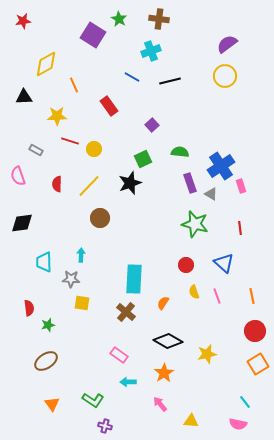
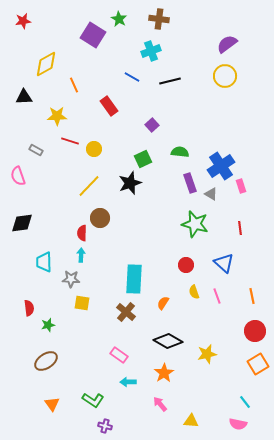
red semicircle at (57, 184): moved 25 px right, 49 px down
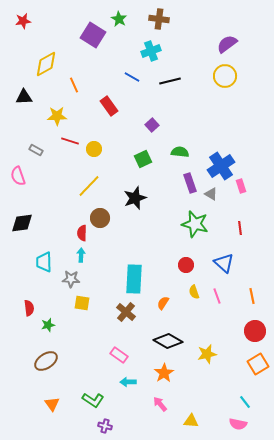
black star at (130, 183): moved 5 px right, 15 px down
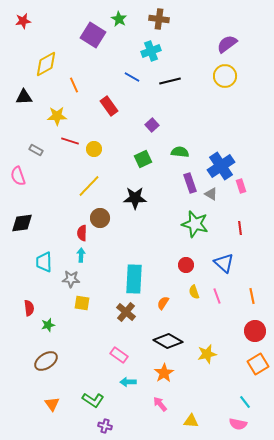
black star at (135, 198): rotated 20 degrees clockwise
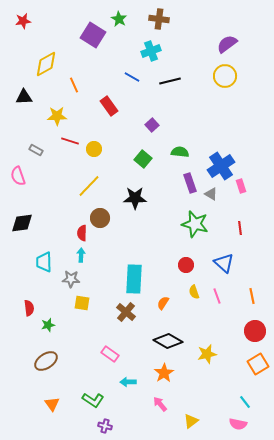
green square at (143, 159): rotated 24 degrees counterclockwise
pink rectangle at (119, 355): moved 9 px left, 1 px up
yellow triangle at (191, 421): rotated 42 degrees counterclockwise
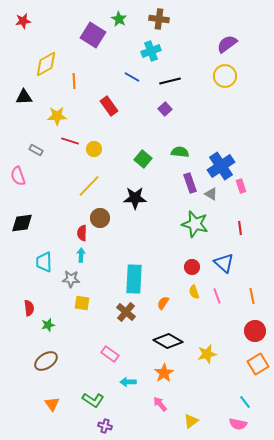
orange line at (74, 85): moved 4 px up; rotated 21 degrees clockwise
purple square at (152, 125): moved 13 px right, 16 px up
red circle at (186, 265): moved 6 px right, 2 px down
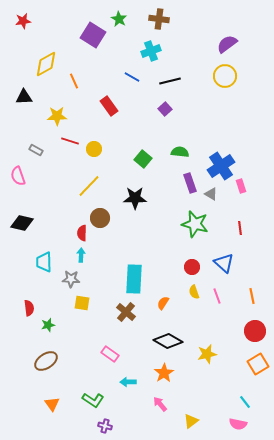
orange line at (74, 81): rotated 21 degrees counterclockwise
black diamond at (22, 223): rotated 20 degrees clockwise
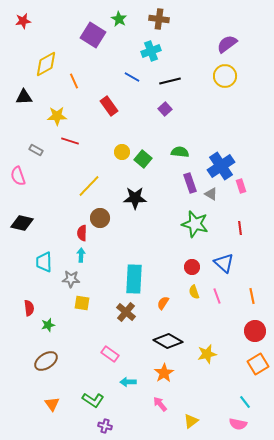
yellow circle at (94, 149): moved 28 px right, 3 px down
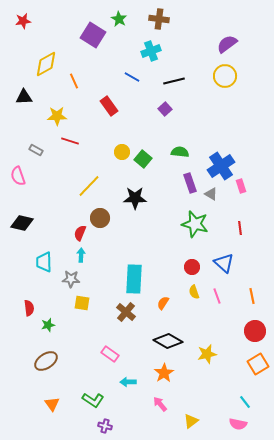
black line at (170, 81): moved 4 px right
red semicircle at (82, 233): moved 2 px left; rotated 21 degrees clockwise
